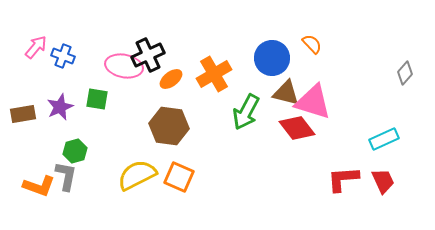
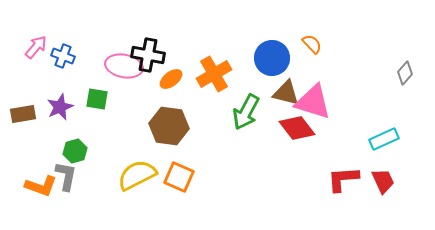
black cross: rotated 36 degrees clockwise
orange L-shape: moved 2 px right
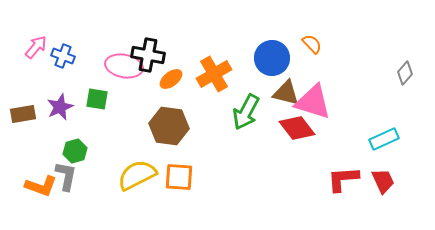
orange square: rotated 20 degrees counterclockwise
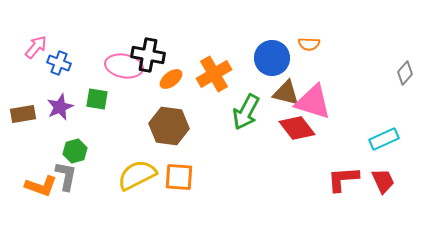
orange semicircle: moved 3 px left; rotated 135 degrees clockwise
blue cross: moved 4 px left, 7 px down
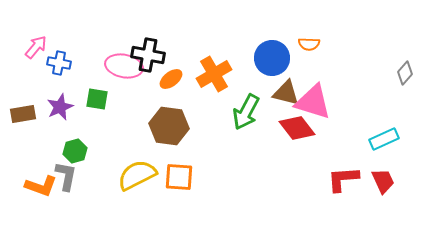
blue cross: rotated 10 degrees counterclockwise
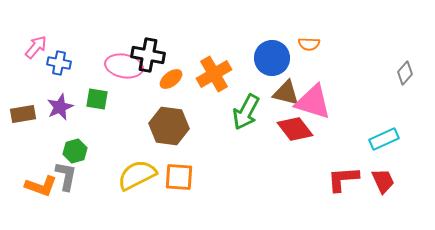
red diamond: moved 2 px left, 1 px down
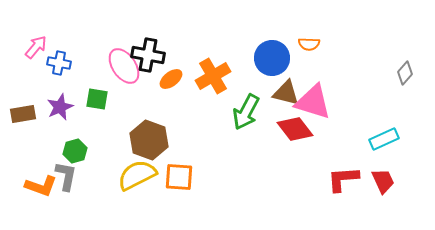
pink ellipse: rotated 45 degrees clockwise
orange cross: moved 1 px left, 2 px down
brown hexagon: moved 20 px left, 14 px down; rotated 12 degrees clockwise
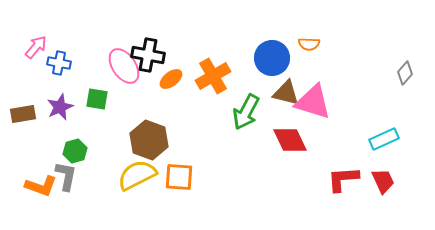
red diamond: moved 5 px left, 11 px down; rotated 12 degrees clockwise
